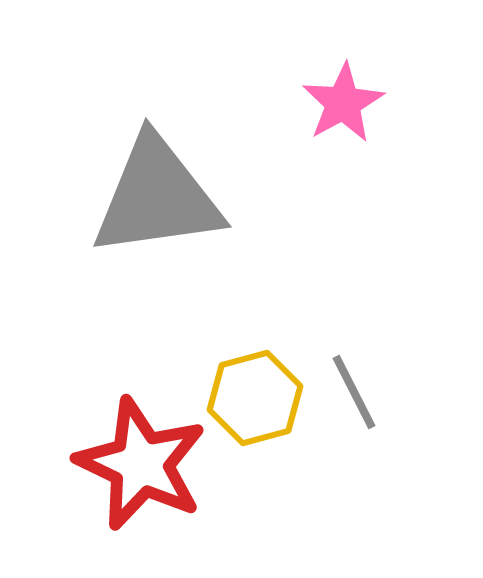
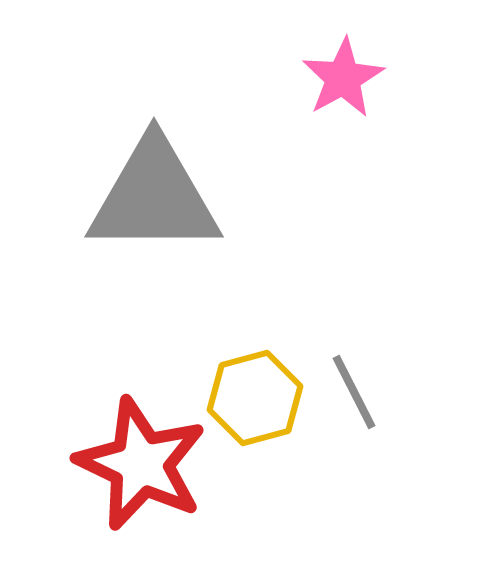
pink star: moved 25 px up
gray triangle: moved 3 px left; rotated 8 degrees clockwise
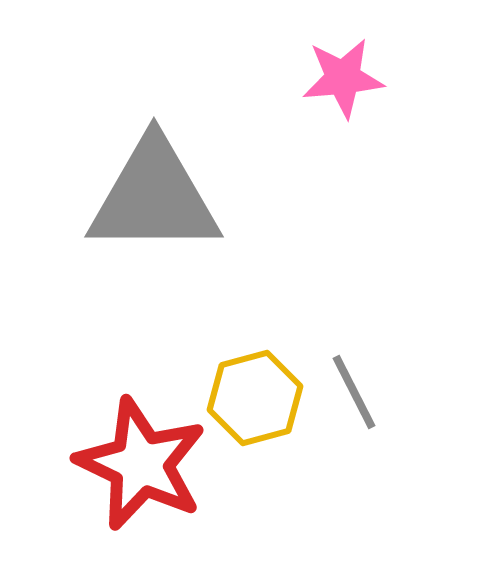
pink star: rotated 24 degrees clockwise
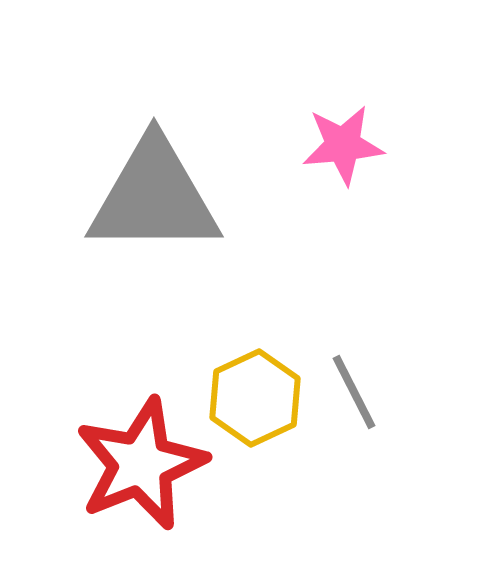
pink star: moved 67 px down
yellow hexagon: rotated 10 degrees counterclockwise
red star: rotated 25 degrees clockwise
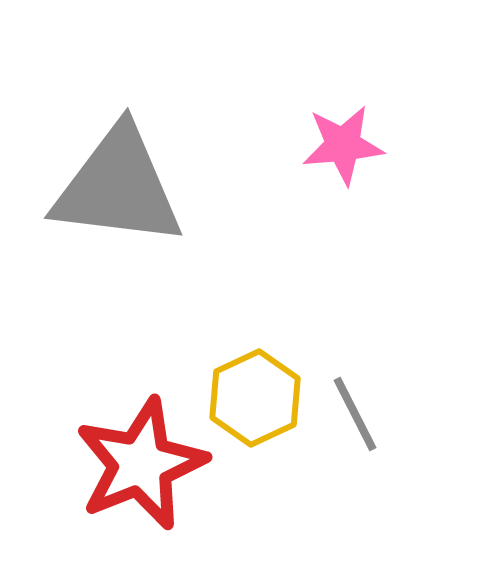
gray triangle: moved 36 px left, 10 px up; rotated 7 degrees clockwise
gray line: moved 1 px right, 22 px down
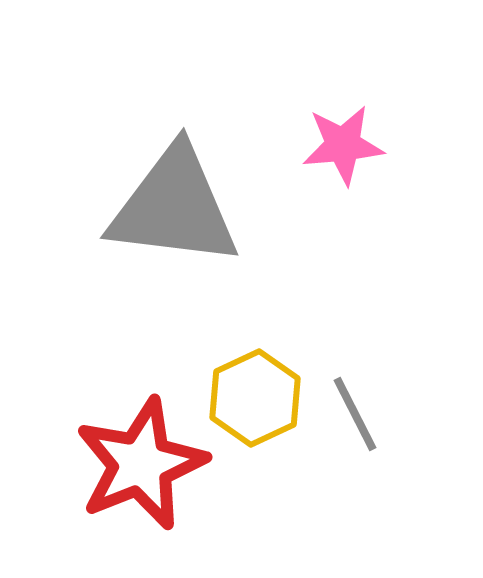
gray triangle: moved 56 px right, 20 px down
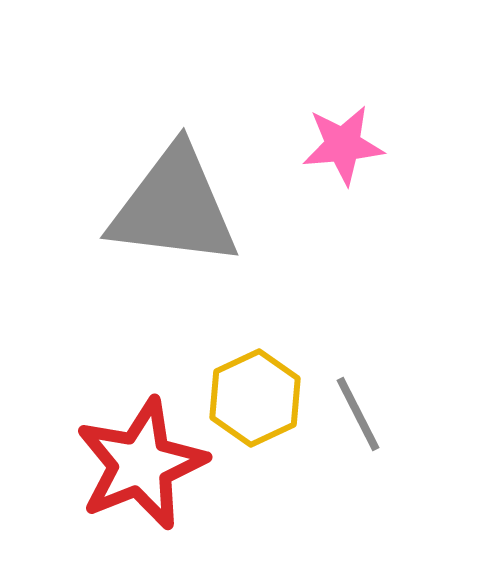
gray line: moved 3 px right
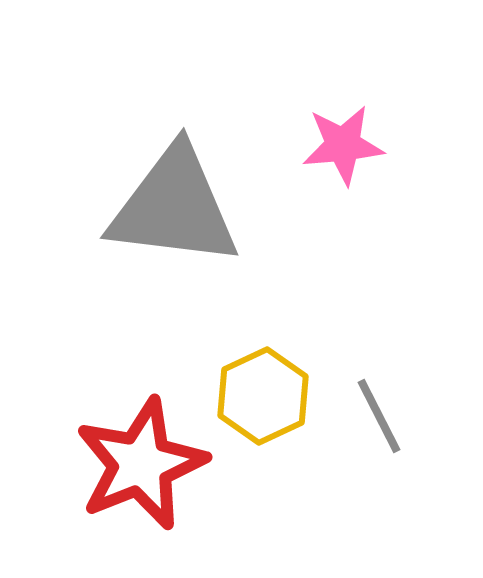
yellow hexagon: moved 8 px right, 2 px up
gray line: moved 21 px right, 2 px down
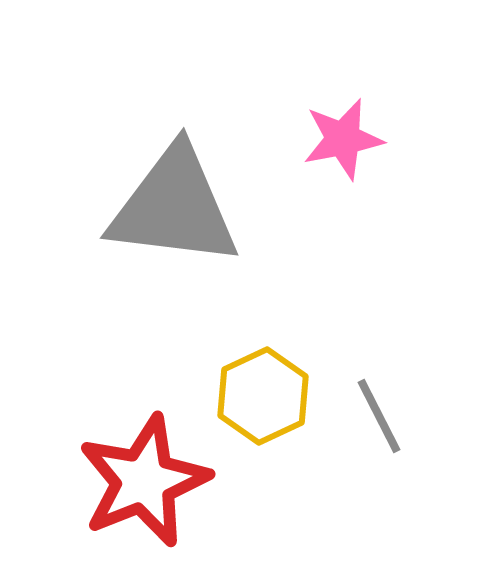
pink star: moved 6 px up; rotated 6 degrees counterclockwise
red star: moved 3 px right, 17 px down
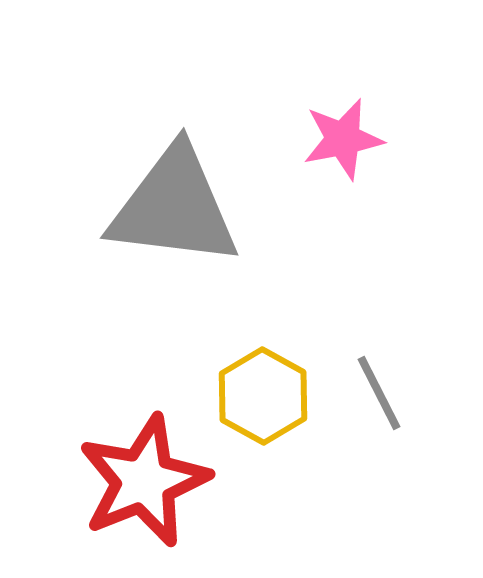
yellow hexagon: rotated 6 degrees counterclockwise
gray line: moved 23 px up
